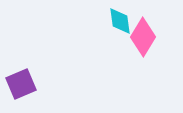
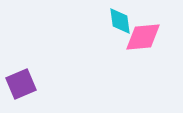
pink diamond: rotated 54 degrees clockwise
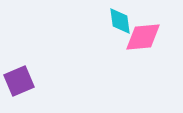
purple square: moved 2 px left, 3 px up
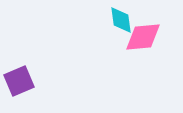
cyan diamond: moved 1 px right, 1 px up
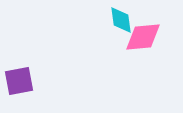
purple square: rotated 12 degrees clockwise
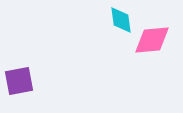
pink diamond: moved 9 px right, 3 px down
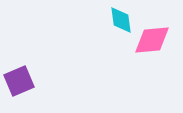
purple square: rotated 12 degrees counterclockwise
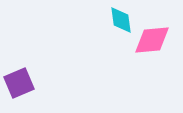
purple square: moved 2 px down
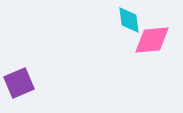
cyan diamond: moved 8 px right
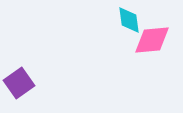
purple square: rotated 12 degrees counterclockwise
